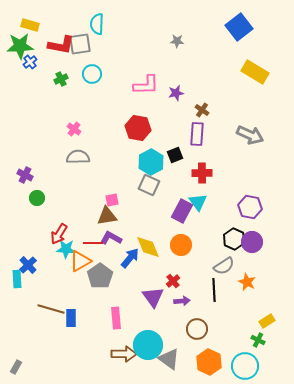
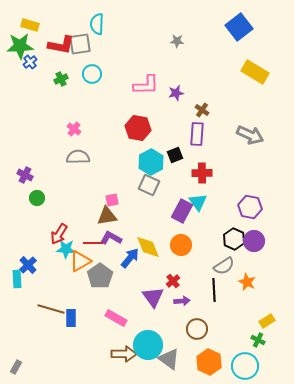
purple circle at (252, 242): moved 2 px right, 1 px up
pink rectangle at (116, 318): rotated 55 degrees counterclockwise
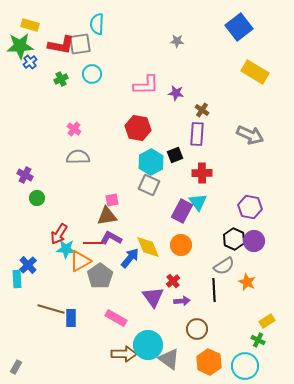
purple star at (176, 93): rotated 21 degrees clockwise
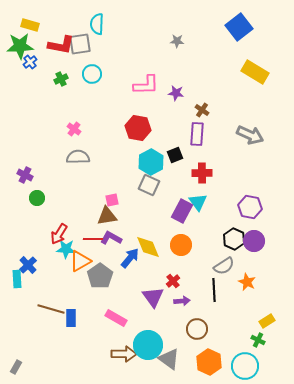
red line at (93, 243): moved 4 px up
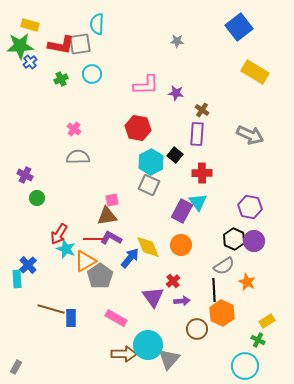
black square at (175, 155): rotated 28 degrees counterclockwise
cyan star at (66, 249): rotated 18 degrees clockwise
orange triangle at (80, 261): moved 5 px right
gray triangle at (169, 359): rotated 35 degrees clockwise
orange hexagon at (209, 362): moved 13 px right, 49 px up
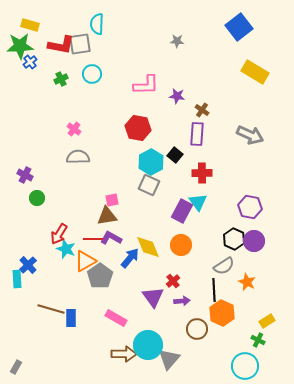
purple star at (176, 93): moved 1 px right, 3 px down
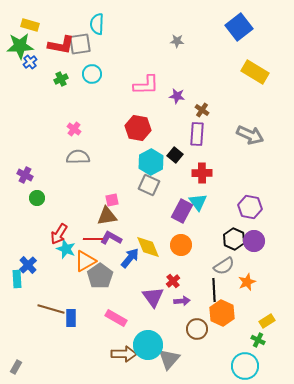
orange star at (247, 282): rotated 24 degrees clockwise
